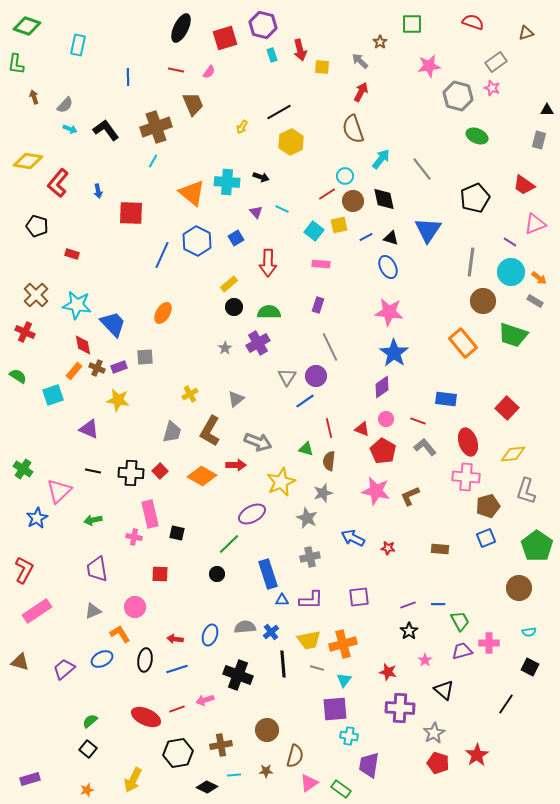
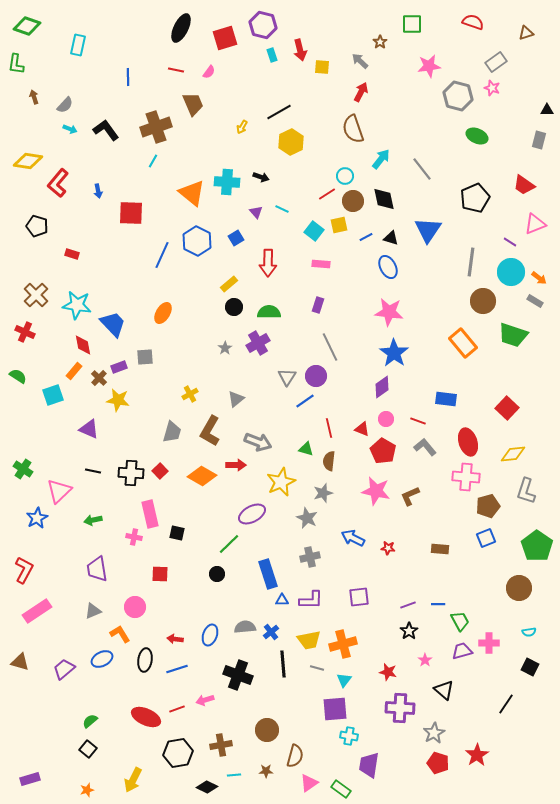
brown cross at (97, 368): moved 2 px right, 10 px down; rotated 21 degrees clockwise
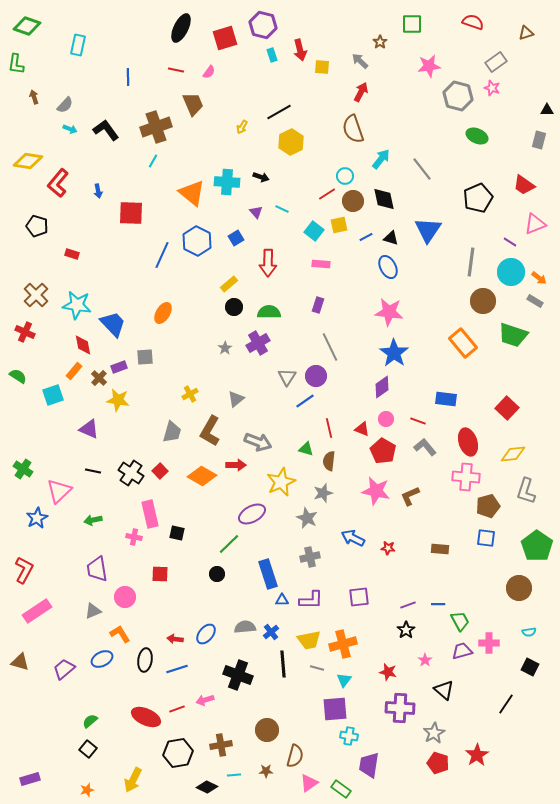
black pentagon at (475, 198): moved 3 px right
black cross at (131, 473): rotated 30 degrees clockwise
blue square at (486, 538): rotated 30 degrees clockwise
pink circle at (135, 607): moved 10 px left, 10 px up
black star at (409, 631): moved 3 px left, 1 px up
blue ellipse at (210, 635): moved 4 px left, 1 px up; rotated 20 degrees clockwise
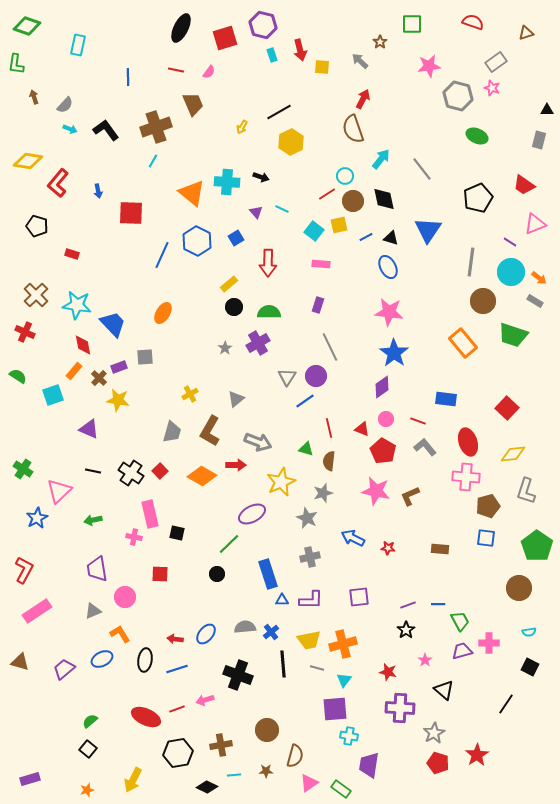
red arrow at (361, 92): moved 2 px right, 7 px down
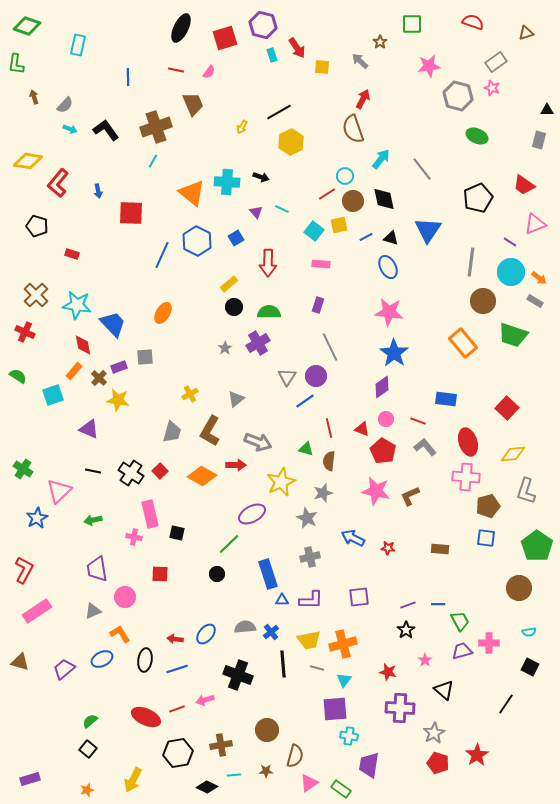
red arrow at (300, 50): moved 3 px left, 2 px up; rotated 20 degrees counterclockwise
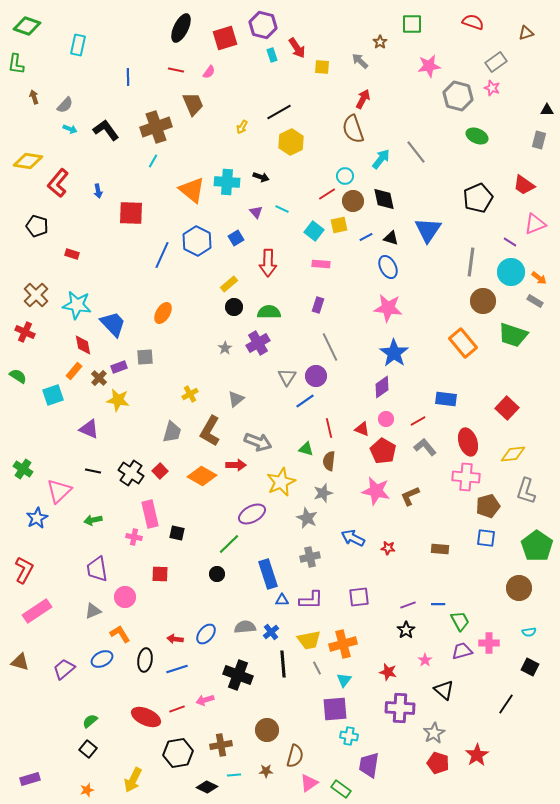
gray line at (422, 169): moved 6 px left, 17 px up
orange triangle at (192, 193): moved 3 px up
pink star at (389, 312): moved 1 px left, 4 px up
red line at (418, 421): rotated 49 degrees counterclockwise
gray line at (317, 668): rotated 48 degrees clockwise
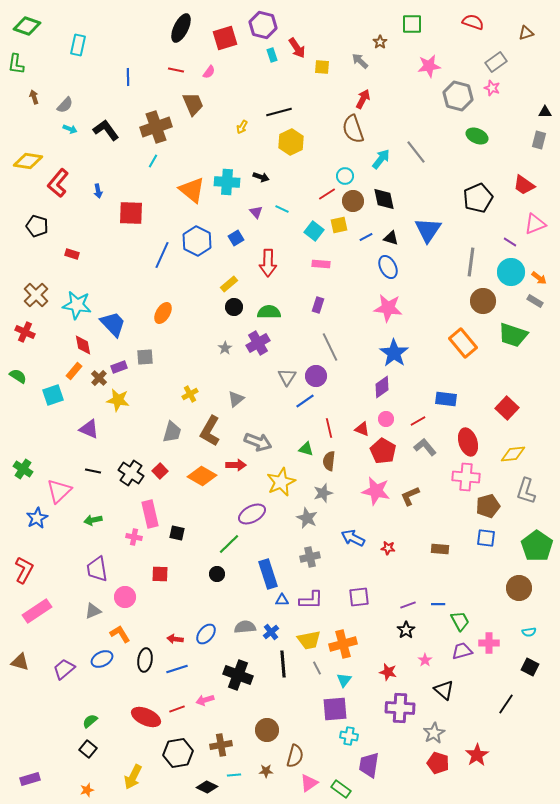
black triangle at (547, 110): moved 2 px left, 2 px down
black line at (279, 112): rotated 15 degrees clockwise
yellow arrow at (133, 780): moved 3 px up
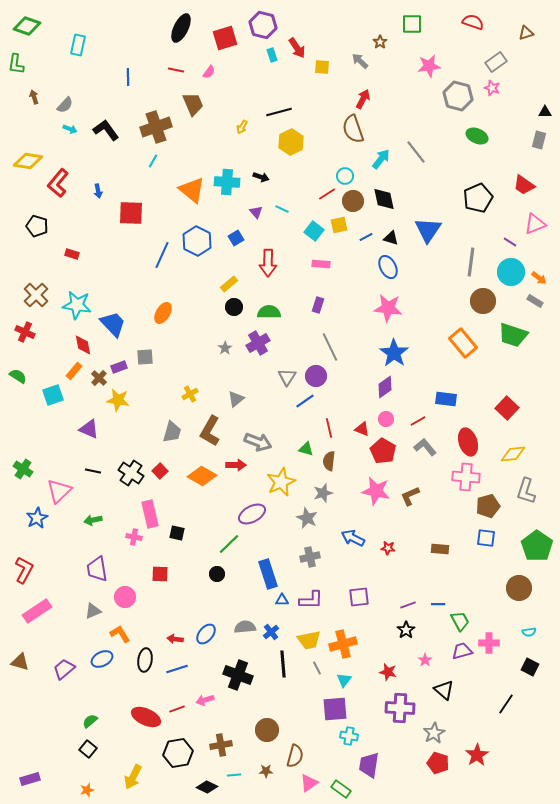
purple diamond at (382, 387): moved 3 px right
